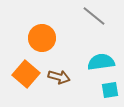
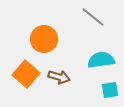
gray line: moved 1 px left, 1 px down
orange circle: moved 2 px right, 1 px down
cyan semicircle: moved 2 px up
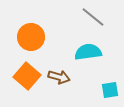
orange circle: moved 13 px left, 2 px up
cyan semicircle: moved 13 px left, 8 px up
orange square: moved 1 px right, 2 px down
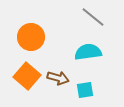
brown arrow: moved 1 px left, 1 px down
cyan square: moved 25 px left
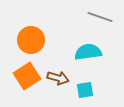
gray line: moved 7 px right; rotated 20 degrees counterclockwise
orange circle: moved 3 px down
orange square: rotated 16 degrees clockwise
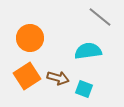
gray line: rotated 20 degrees clockwise
orange circle: moved 1 px left, 2 px up
cyan semicircle: moved 1 px up
cyan square: moved 1 px left, 1 px up; rotated 30 degrees clockwise
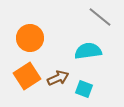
brown arrow: rotated 40 degrees counterclockwise
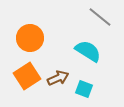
cyan semicircle: rotated 40 degrees clockwise
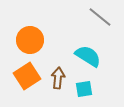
orange circle: moved 2 px down
cyan semicircle: moved 5 px down
brown arrow: rotated 60 degrees counterclockwise
cyan square: rotated 30 degrees counterclockwise
